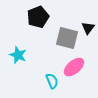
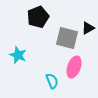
black triangle: rotated 24 degrees clockwise
pink ellipse: rotated 30 degrees counterclockwise
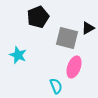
cyan semicircle: moved 4 px right, 5 px down
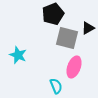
black pentagon: moved 15 px right, 3 px up
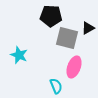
black pentagon: moved 2 px left, 2 px down; rotated 25 degrees clockwise
cyan star: moved 1 px right
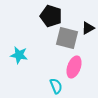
black pentagon: rotated 15 degrees clockwise
cyan star: rotated 12 degrees counterclockwise
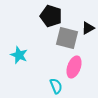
cyan star: rotated 12 degrees clockwise
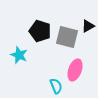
black pentagon: moved 11 px left, 15 px down
black triangle: moved 2 px up
gray square: moved 1 px up
pink ellipse: moved 1 px right, 3 px down
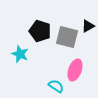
cyan star: moved 1 px right, 1 px up
cyan semicircle: rotated 35 degrees counterclockwise
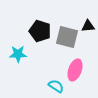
black triangle: rotated 24 degrees clockwise
cyan star: moved 2 px left; rotated 24 degrees counterclockwise
